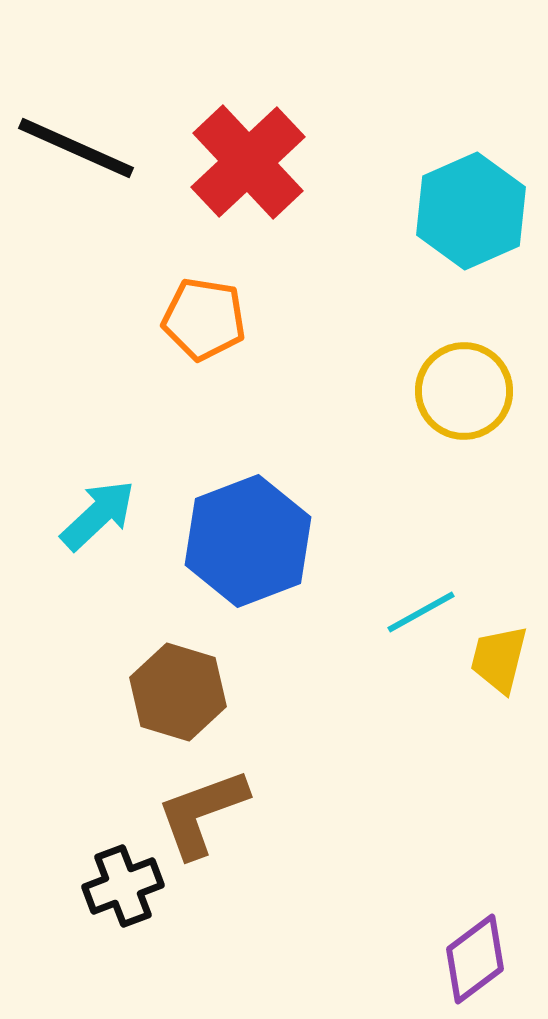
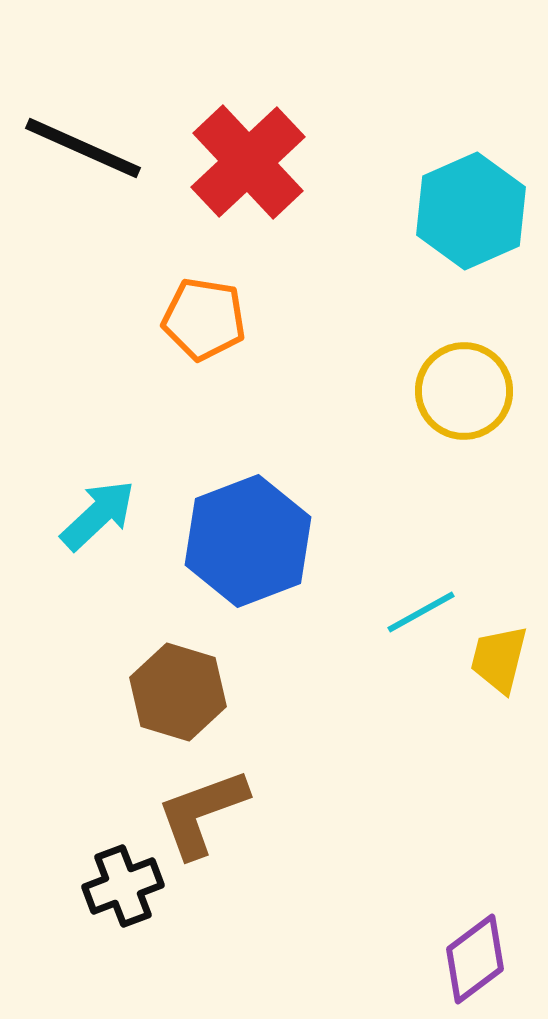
black line: moved 7 px right
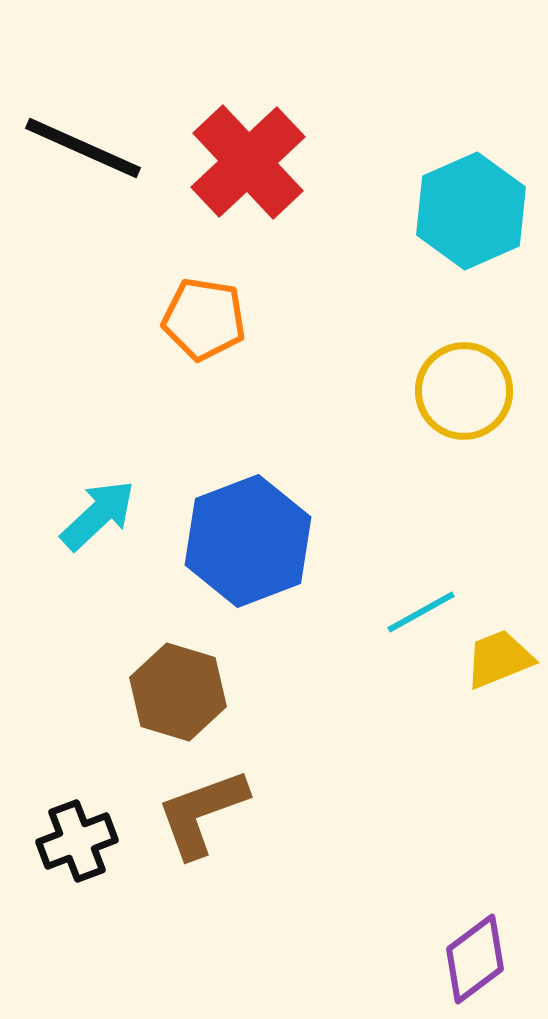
yellow trapezoid: rotated 54 degrees clockwise
black cross: moved 46 px left, 45 px up
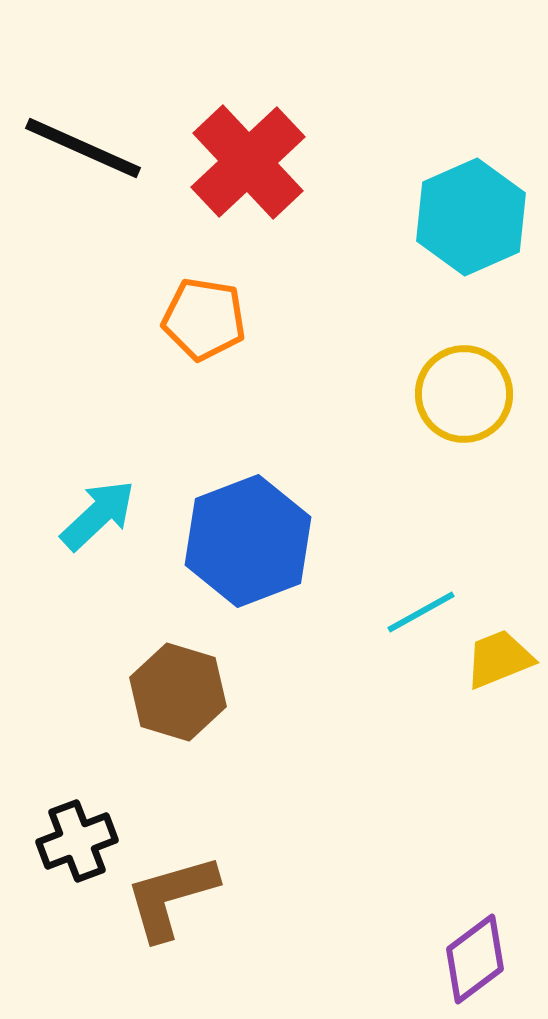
cyan hexagon: moved 6 px down
yellow circle: moved 3 px down
brown L-shape: moved 31 px left, 84 px down; rotated 4 degrees clockwise
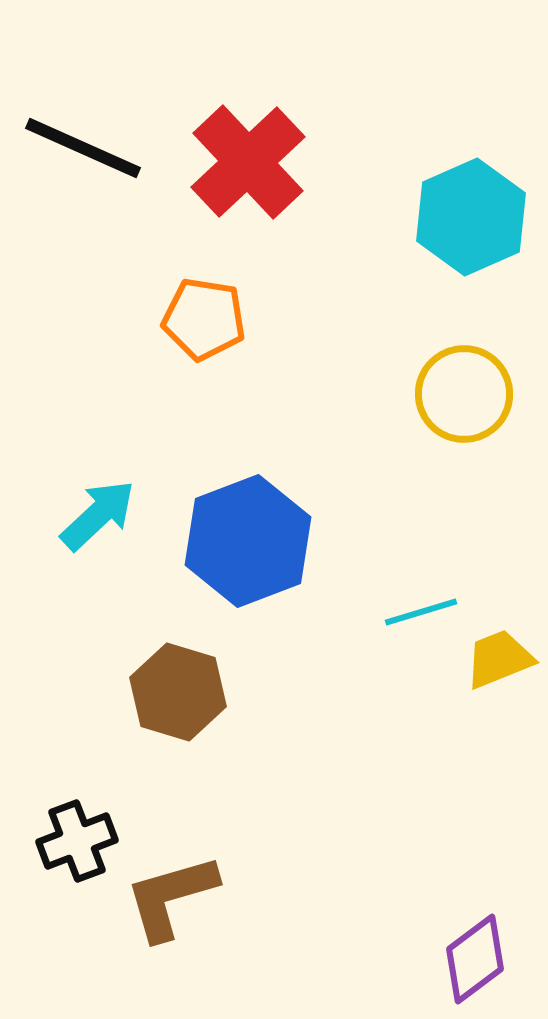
cyan line: rotated 12 degrees clockwise
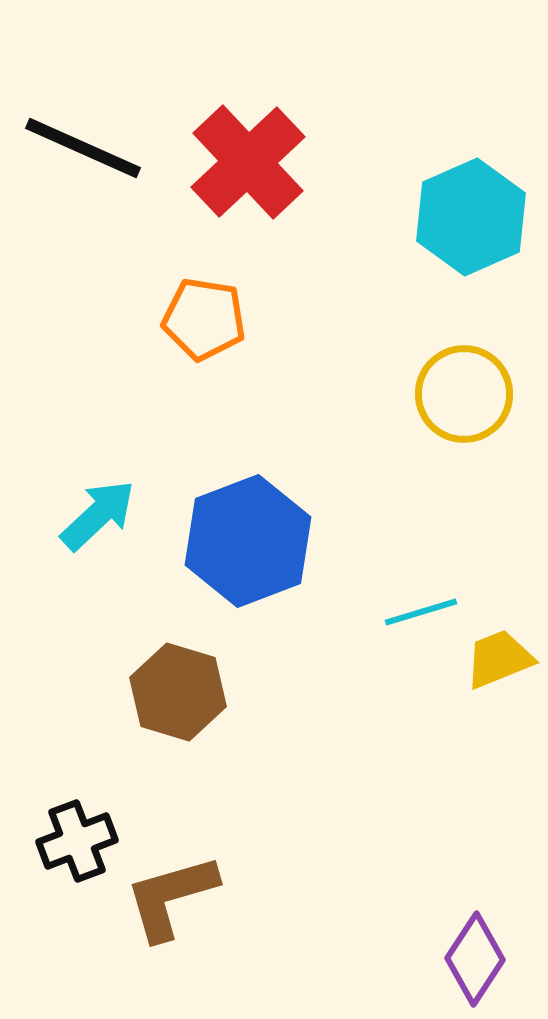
purple diamond: rotated 20 degrees counterclockwise
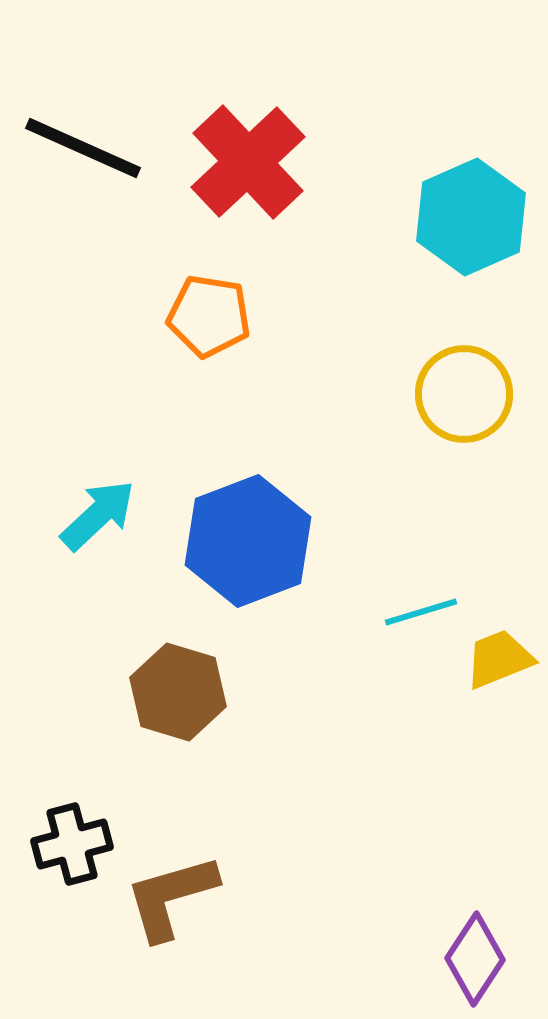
orange pentagon: moved 5 px right, 3 px up
black cross: moved 5 px left, 3 px down; rotated 6 degrees clockwise
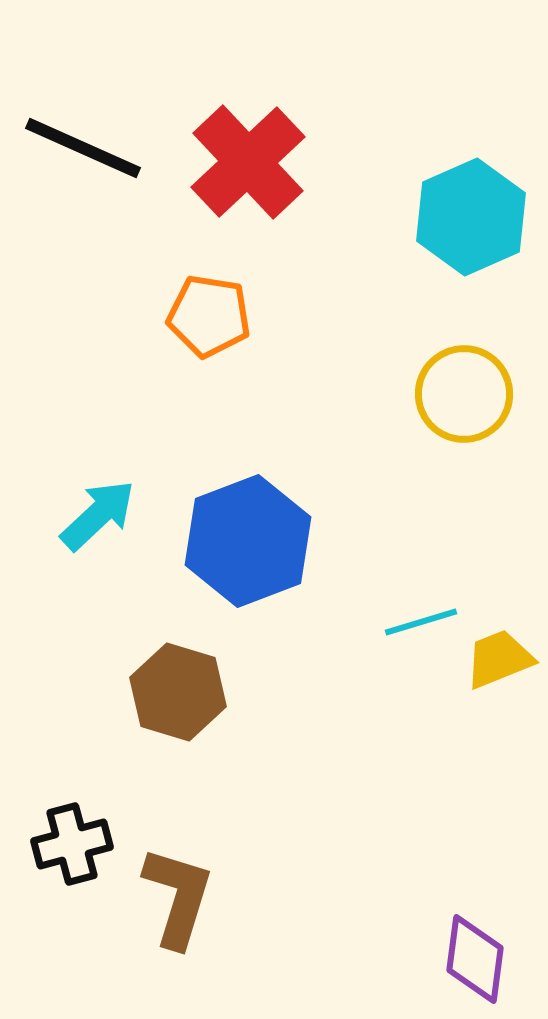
cyan line: moved 10 px down
brown L-shape: moved 7 px right; rotated 123 degrees clockwise
purple diamond: rotated 26 degrees counterclockwise
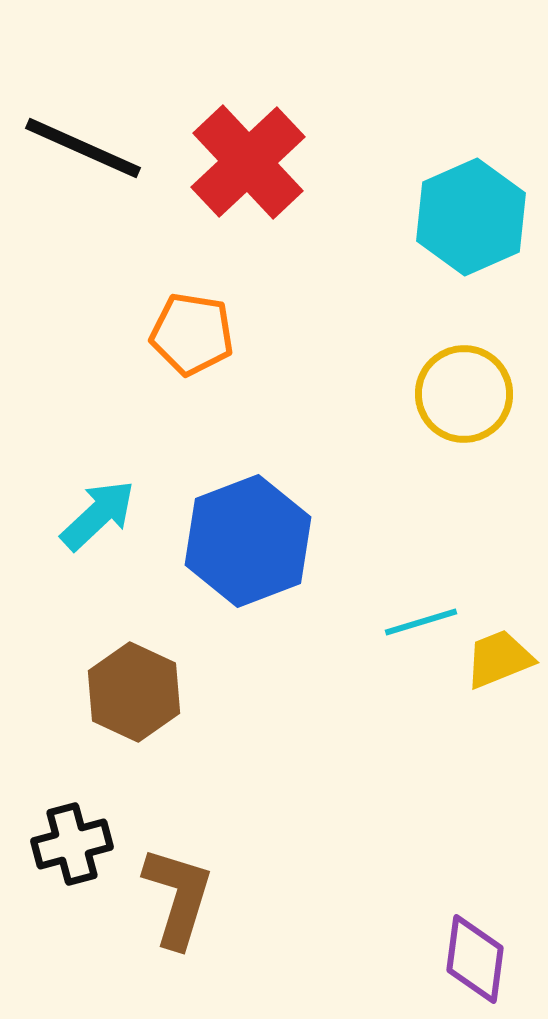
orange pentagon: moved 17 px left, 18 px down
brown hexagon: moved 44 px left; rotated 8 degrees clockwise
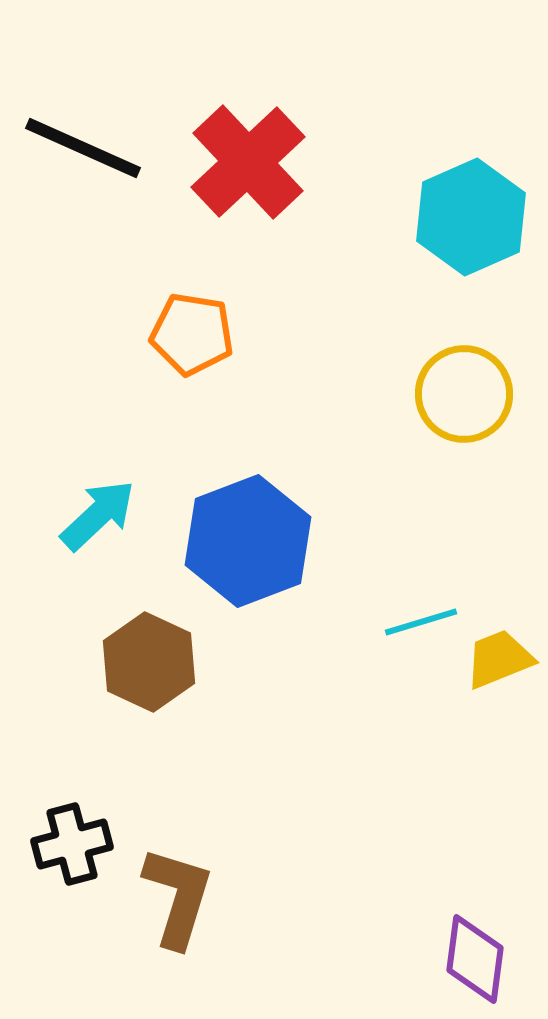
brown hexagon: moved 15 px right, 30 px up
